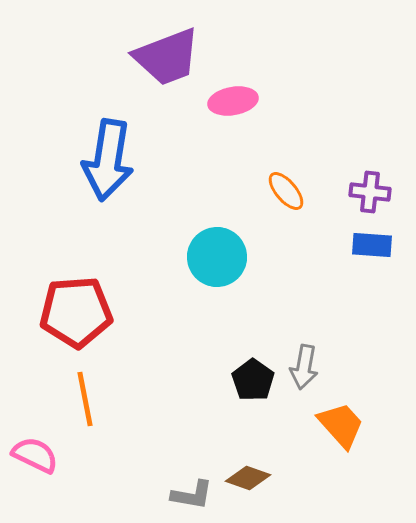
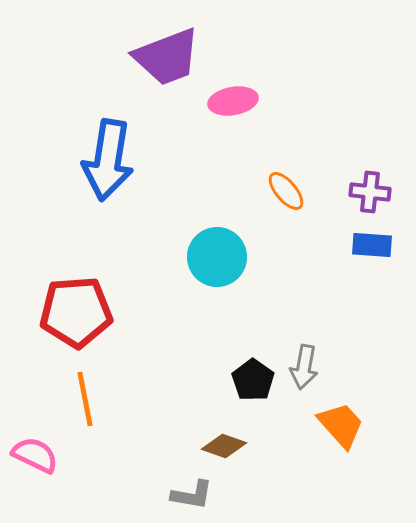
brown diamond: moved 24 px left, 32 px up
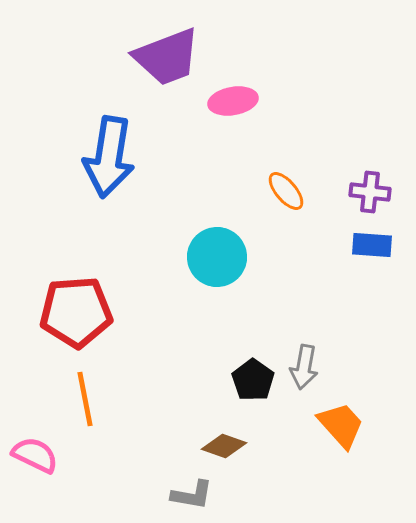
blue arrow: moved 1 px right, 3 px up
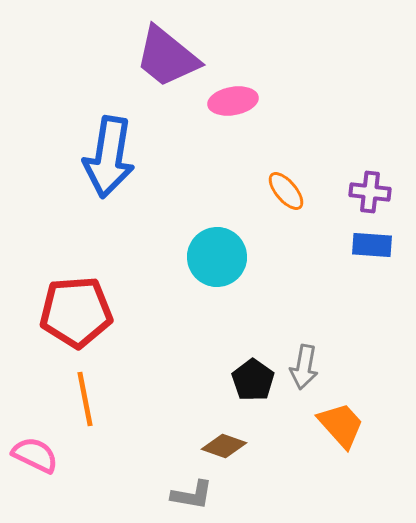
purple trapezoid: rotated 60 degrees clockwise
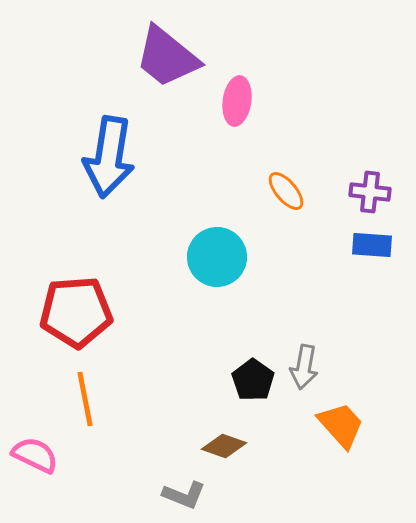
pink ellipse: moved 4 px right; rotated 72 degrees counterclockwise
gray L-shape: moved 8 px left; rotated 12 degrees clockwise
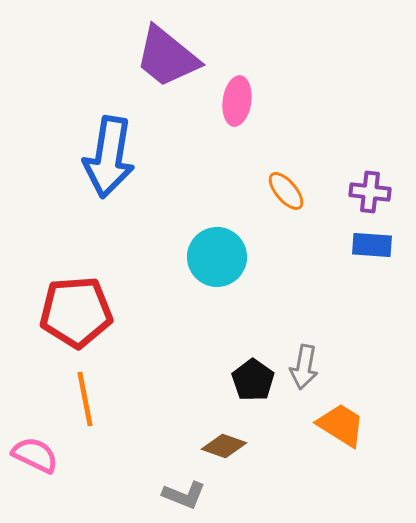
orange trapezoid: rotated 16 degrees counterclockwise
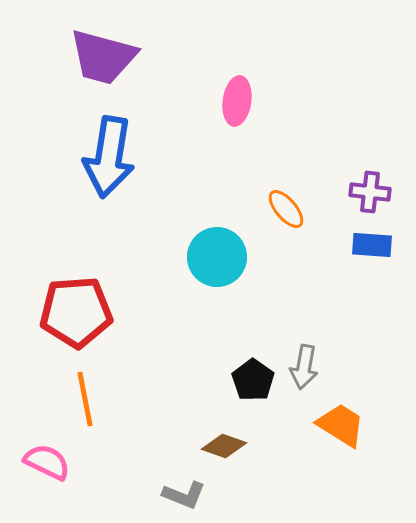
purple trapezoid: moved 64 px left; rotated 24 degrees counterclockwise
orange ellipse: moved 18 px down
pink semicircle: moved 12 px right, 7 px down
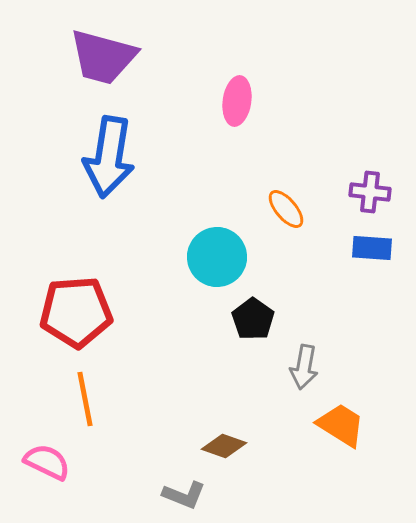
blue rectangle: moved 3 px down
black pentagon: moved 61 px up
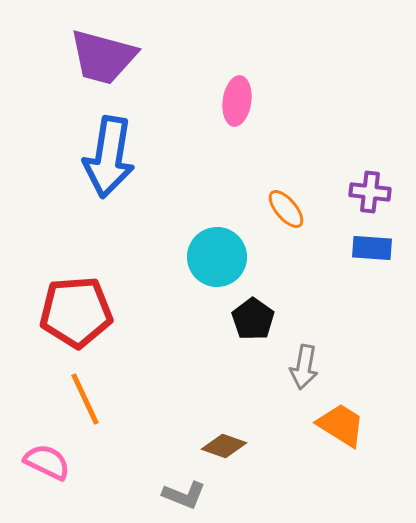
orange line: rotated 14 degrees counterclockwise
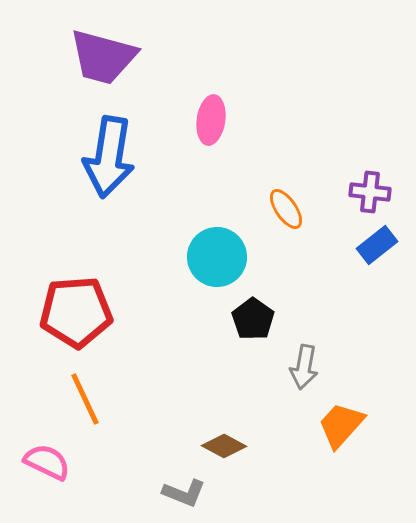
pink ellipse: moved 26 px left, 19 px down
orange ellipse: rotated 6 degrees clockwise
blue rectangle: moved 5 px right, 3 px up; rotated 42 degrees counterclockwise
orange trapezoid: rotated 80 degrees counterclockwise
brown diamond: rotated 9 degrees clockwise
gray L-shape: moved 2 px up
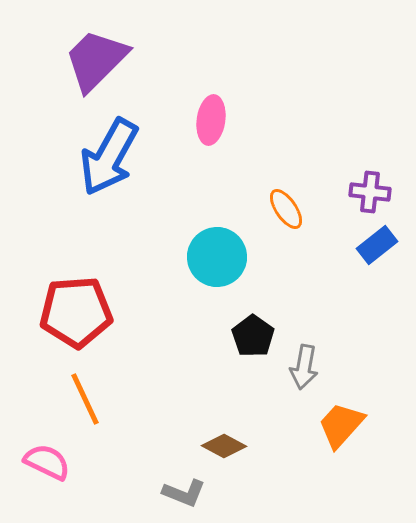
purple trapezoid: moved 7 px left, 3 px down; rotated 120 degrees clockwise
blue arrow: rotated 20 degrees clockwise
black pentagon: moved 17 px down
